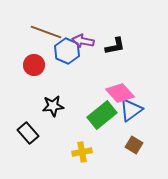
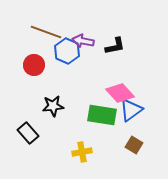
green rectangle: rotated 48 degrees clockwise
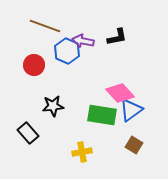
brown line: moved 1 px left, 6 px up
black L-shape: moved 2 px right, 9 px up
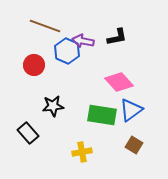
pink diamond: moved 1 px left, 11 px up
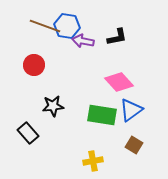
blue hexagon: moved 25 px up; rotated 15 degrees counterclockwise
yellow cross: moved 11 px right, 9 px down
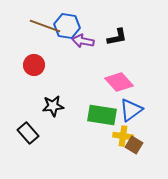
yellow cross: moved 30 px right, 25 px up; rotated 18 degrees clockwise
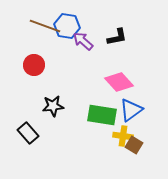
purple arrow: rotated 30 degrees clockwise
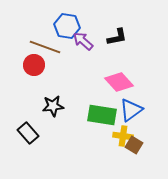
brown line: moved 21 px down
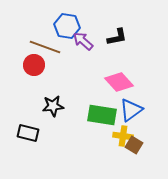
black rectangle: rotated 35 degrees counterclockwise
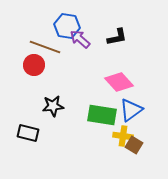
purple arrow: moved 3 px left, 2 px up
